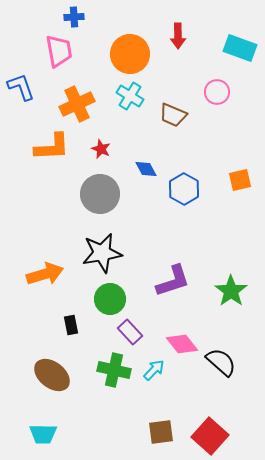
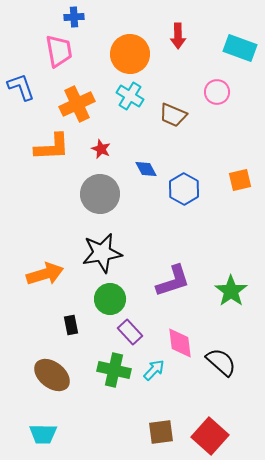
pink diamond: moved 2 px left, 1 px up; rotated 32 degrees clockwise
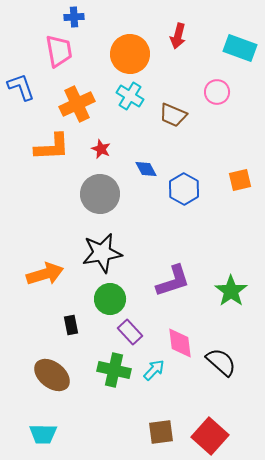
red arrow: rotated 15 degrees clockwise
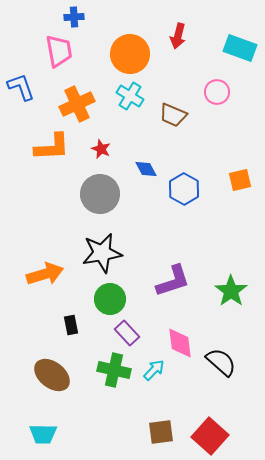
purple rectangle: moved 3 px left, 1 px down
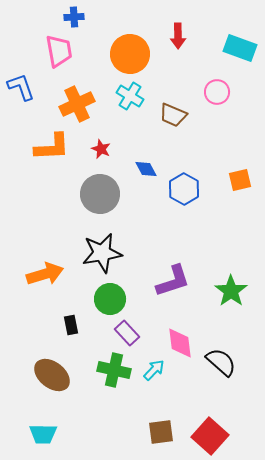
red arrow: rotated 15 degrees counterclockwise
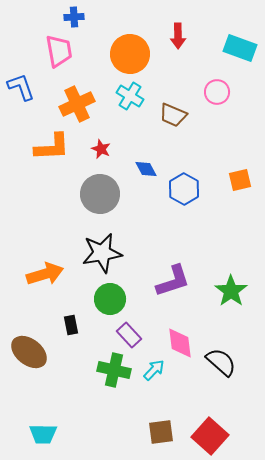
purple rectangle: moved 2 px right, 2 px down
brown ellipse: moved 23 px left, 23 px up
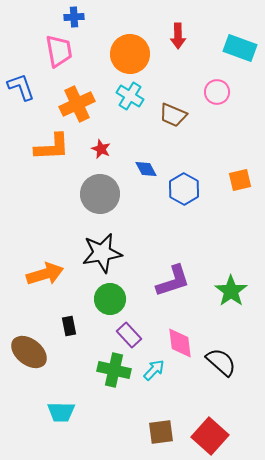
black rectangle: moved 2 px left, 1 px down
cyan trapezoid: moved 18 px right, 22 px up
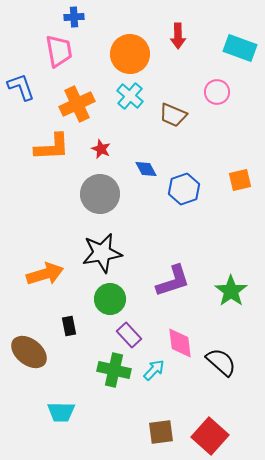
cyan cross: rotated 8 degrees clockwise
blue hexagon: rotated 12 degrees clockwise
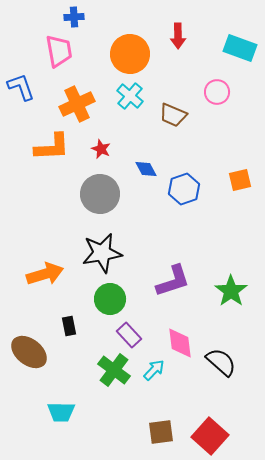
green cross: rotated 24 degrees clockwise
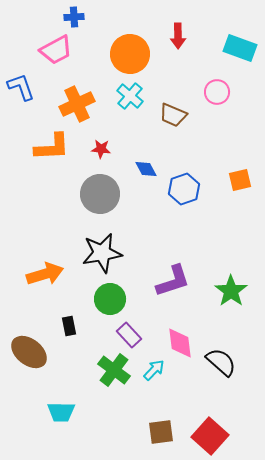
pink trapezoid: moved 3 px left, 1 px up; rotated 72 degrees clockwise
red star: rotated 18 degrees counterclockwise
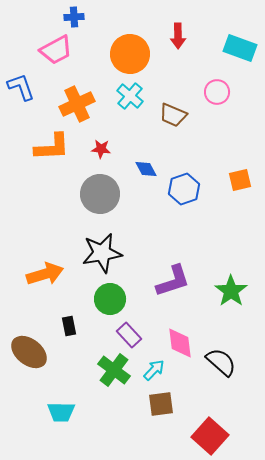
brown square: moved 28 px up
